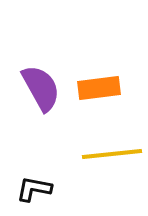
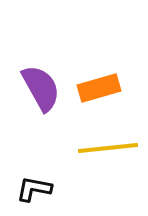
orange rectangle: rotated 9 degrees counterclockwise
yellow line: moved 4 px left, 6 px up
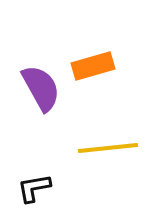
orange rectangle: moved 6 px left, 22 px up
black L-shape: moved 1 px up; rotated 21 degrees counterclockwise
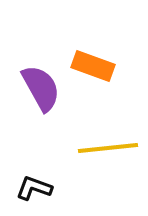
orange rectangle: rotated 36 degrees clockwise
black L-shape: rotated 30 degrees clockwise
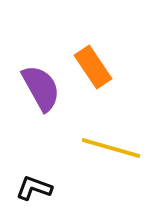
orange rectangle: moved 1 px down; rotated 36 degrees clockwise
yellow line: moved 3 px right; rotated 22 degrees clockwise
